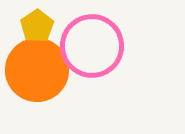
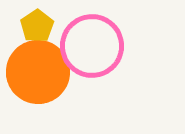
orange circle: moved 1 px right, 2 px down
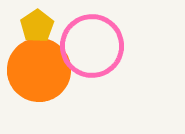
orange circle: moved 1 px right, 2 px up
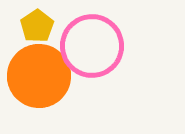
orange circle: moved 6 px down
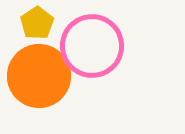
yellow pentagon: moved 3 px up
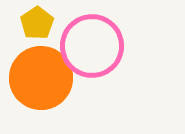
orange circle: moved 2 px right, 2 px down
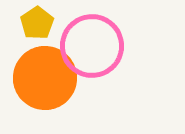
orange circle: moved 4 px right
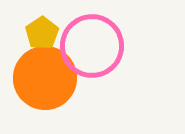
yellow pentagon: moved 5 px right, 10 px down
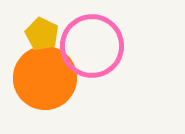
yellow pentagon: moved 1 px down; rotated 12 degrees counterclockwise
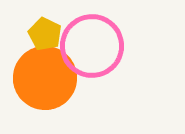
yellow pentagon: moved 3 px right
